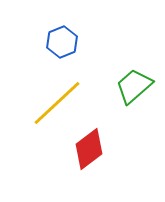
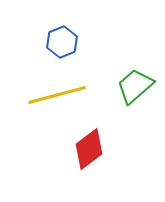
green trapezoid: moved 1 px right
yellow line: moved 8 px up; rotated 28 degrees clockwise
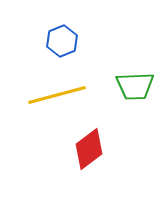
blue hexagon: moved 1 px up
green trapezoid: rotated 141 degrees counterclockwise
